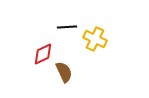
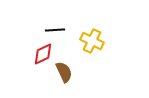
black line: moved 12 px left, 3 px down
yellow cross: moved 3 px left, 2 px down
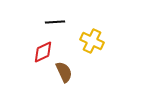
black line: moved 8 px up
red diamond: moved 2 px up
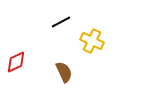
black line: moved 6 px right; rotated 24 degrees counterclockwise
red diamond: moved 27 px left, 10 px down
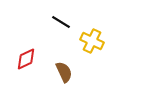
black line: rotated 60 degrees clockwise
red diamond: moved 10 px right, 3 px up
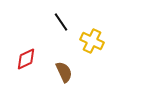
black line: rotated 24 degrees clockwise
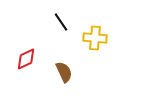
yellow cross: moved 3 px right, 3 px up; rotated 20 degrees counterclockwise
